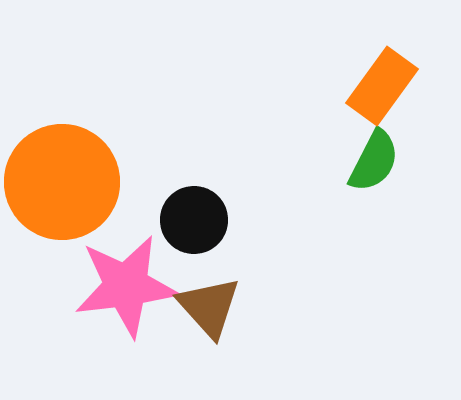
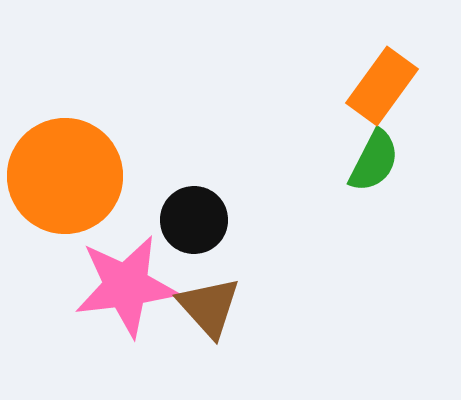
orange circle: moved 3 px right, 6 px up
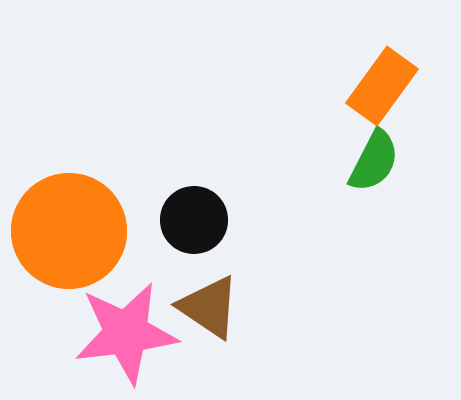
orange circle: moved 4 px right, 55 px down
pink star: moved 47 px down
brown triangle: rotated 14 degrees counterclockwise
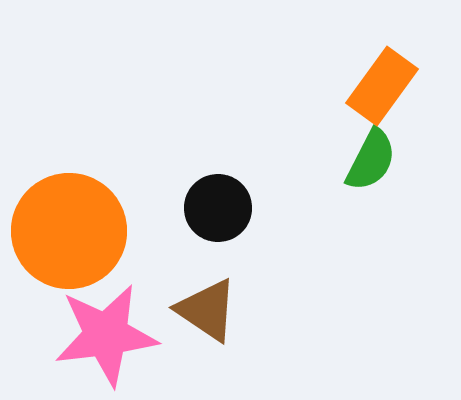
green semicircle: moved 3 px left, 1 px up
black circle: moved 24 px right, 12 px up
brown triangle: moved 2 px left, 3 px down
pink star: moved 20 px left, 2 px down
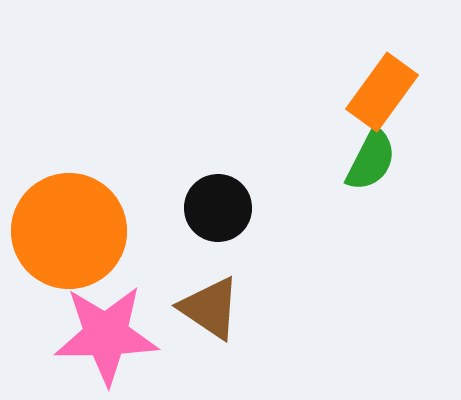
orange rectangle: moved 6 px down
brown triangle: moved 3 px right, 2 px up
pink star: rotated 6 degrees clockwise
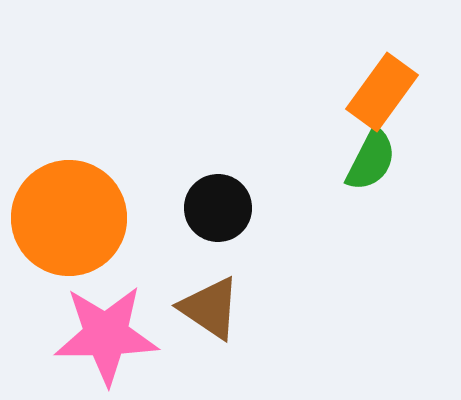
orange circle: moved 13 px up
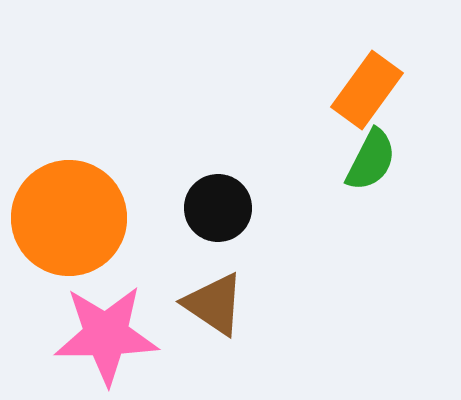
orange rectangle: moved 15 px left, 2 px up
brown triangle: moved 4 px right, 4 px up
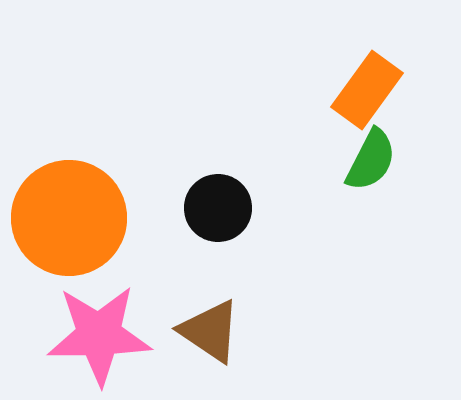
brown triangle: moved 4 px left, 27 px down
pink star: moved 7 px left
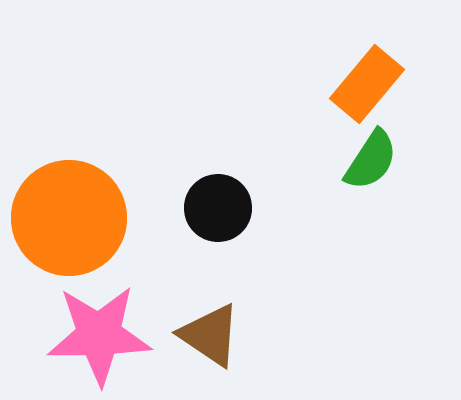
orange rectangle: moved 6 px up; rotated 4 degrees clockwise
green semicircle: rotated 6 degrees clockwise
brown triangle: moved 4 px down
